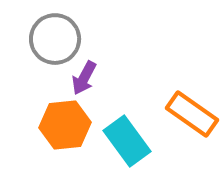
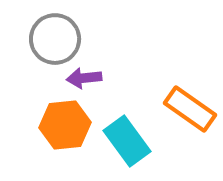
purple arrow: rotated 56 degrees clockwise
orange rectangle: moved 2 px left, 5 px up
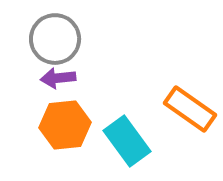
purple arrow: moved 26 px left
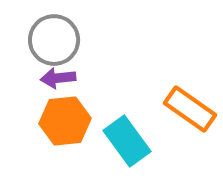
gray circle: moved 1 px left, 1 px down
orange hexagon: moved 4 px up
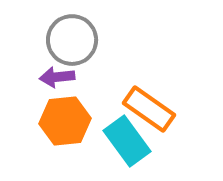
gray circle: moved 18 px right
purple arrow: moved 1 px left, 1 px up
orange rectangle: moved 41 px left
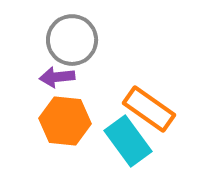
orange hexagon: rotated 12 degrees clockwise
cyan rectangle: moved 1 px right
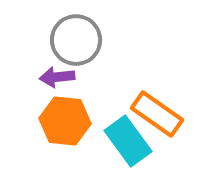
gray circle: moved 4 px right
orange rectangle: moved 8 px right, 5 px down
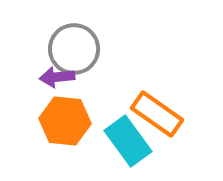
gray circle: moved 2 px left, 9 px down
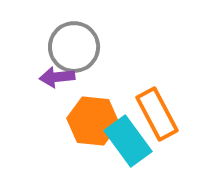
gray circle: moved 2 px up
orange rectangle: rotated 27 degrees clockwise
orange hexagon: moved 28 px right
